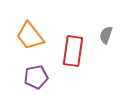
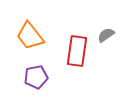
gray semicircle: rotated 36 degrees clockwise
red rectangle: moved 4 px right
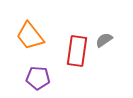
gray semicircle: moved 2 px left, 5 px down
purple pentagon: moved 2 px right, 1 px down; rotated 15 degrees clockwise
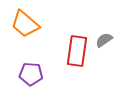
orange trapezoid: moved 5 px left, 12 px up; rotated 12 degrees counterclockwise
purple pentagon: moved 7 px left, 4 px up
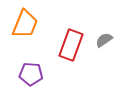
orange trapezoid: rotated 108 degrees counterclockwise
red rectangle: moved 6 px left, 6 px up; rotated 12 degrees clockwise
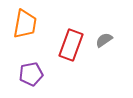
orange trapezoid: rotated 12 degrees counterclockwise
purple pentagon: rotated 15 degrees counterclockwise
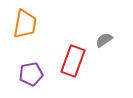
red rectangle: moved 2 px right, 16 px down
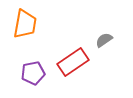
red rectangle: moved 1 px down; rotated 36 degrees clockwise
purple pentagon: moved 2 px right, 1 px up
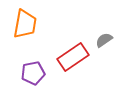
red rectangle: moved 5 px up
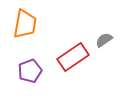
purple pentagon: moved 3 px left, 2 px up; rotated 10 degrees counterclockwise
